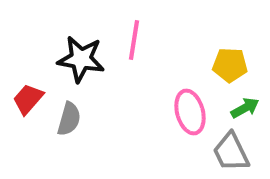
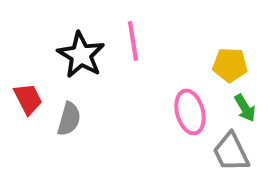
pink line: moved 1 px left, 1 px down; rotated 18 degrees counterclockwise
black star: moved 4 px up; rotated 21 degrees clockwise
red trapezoid: rotated 112 degrees clockwise
green arrow: rotated 88 degrees clockwise
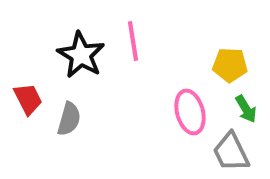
green arrow: moved 1 px right, 1 px down
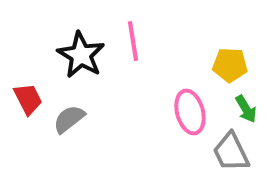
gray semicircle: rotated 144 degrees counterclockwise
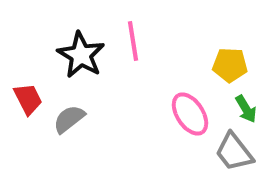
pink ellipse: moved 2 px down; rotated 18 degrees counterclockwise
gray trapezoid: moved 3 px right; rotated 12 degrees counterclockwise
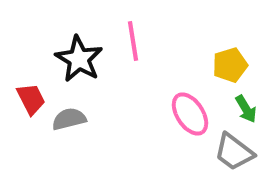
black star: moved 2 px left, 4 px down
yellow pentagon: rotated 20 degrees counterclockwise
red trapezoid: moved 3 px right
gray semicircle: rotated 24 degrees clockwise
gray trapezoid: rotated 15 degrees counterclockwise
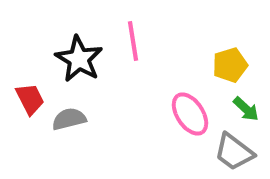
red trapezoid: moved 1 px left
green arrow: rotated 16 degrees counterclockwise
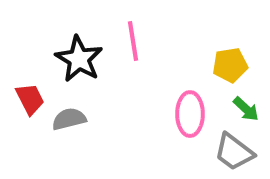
yellow pentagon: rotated 8 degrees clockwise
pink ellipse: rotated 33 degrees clockwise
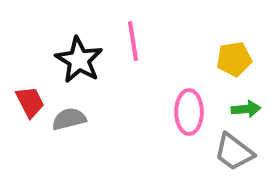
black star: moved 1 px down
yellow pentagon: moved 4 px right, 6 px up
red trapezoid: moved 3 px down
green arrow: rotated 48 degrees counterclockwise
pink ellipse: moved 1 px left, 2 px up
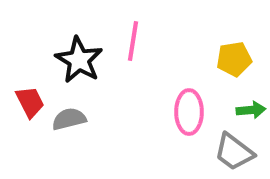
pink line: rotated 18 degrees clockwise
green arrow: moved 5 px right, 1 px down
